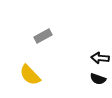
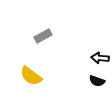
yellow semicircle: moved 1 px right, 1 px down; rotated 10 degrees counterclockwise
black semicircle: moved 1 px left, 2 px down
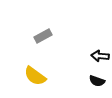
black arrow: moved 2 px up
yellow semicircle: moved 4 px right
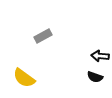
yellow semicircle: moved 11 px left, 2 px down
black semicircle: moved 2 px left, 4 px up
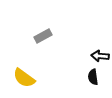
black semicircle: moved 2 px left; rotated 63 degrees clockwise
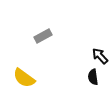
black arrow: rotated 42 degrees clockwise
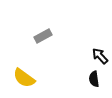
black semicircle: moved 1 px right, 2 px down
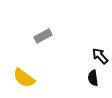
black semicircle: moved 1 px left, 1 px up
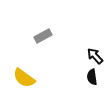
black arrow: moved 5 px left
black semicircle: moved 1 px left, 1 px up
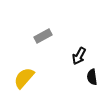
black arrow: moved 16 px left; rotated 108 degrees counterclockwise
yellow semicircle: rotated 95 degrees clockwise
